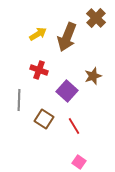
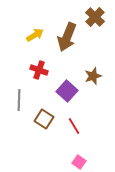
brown cross: moved 1 px left, 1 px up
yellow arrow: moved 3 px left, 1 px down
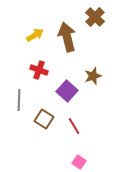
brown arrow: rotated 144 degrees clockwise
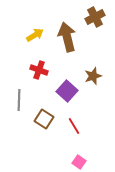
brown cross: rotated 18 degrees clockwise
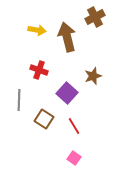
yellow arrow: moved 2 px right, 5 px up; rotated 42 degrees clockwise
purple square: moved 2 px down
pink square: moved 5 px left, 4 px up
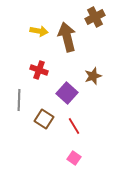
yellow arrow: moved 2 px right, 1 px down
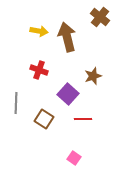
brown cross: moved 5 px right; rotated 24 degrees counterclockwise
purple square: moved 1 px right, 1 px down
gray line: moved 3 px left, 3 px down
red line: moved 9 px right, 7 px up; rotated 60 degrees counterclockwise
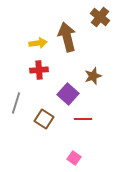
yellow arrow: moved 1 px left, 12 px down; rotated 18 degrees counterclockwise
red cross: rotated 24 degrees counterclockwise
gray line: rotated 15 degrees clockwise
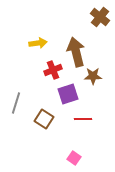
brown arrow: moved 9 px right, 15 px down
red cross: moved 14 px right; rotated 18 degrees counterclockwise
brown star: rotated 18 degrees clockwise
purple square: rotated 30 degrees clockwise
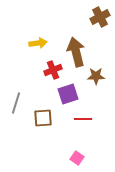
brown cross: rotated 24 degrees clockwise
brown star: moved 3 px right
brown square: moved 1 px left, 1 px up; rotated 36 degrees counterclockwise
pink square: moved 3 px right
